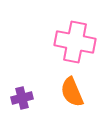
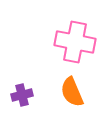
purple cross: moved 3 px up
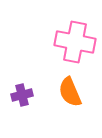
orange semicircle: moved 2 px left
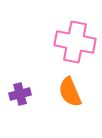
purple cross: moved 2 px left, 1 px up
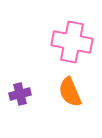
pink cross: moved 3 px left
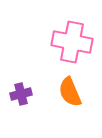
purple cross: moved 1 px right
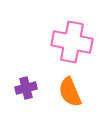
purple cross: moved 5 px right, 6 px up
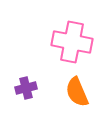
orange semicircle: moved 7 px right
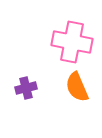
orange semicircle: moved 5 px up
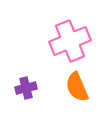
pink cross: moved 2 px left, 1 px up; rotated 33 degrees counterclockwise
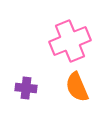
purple cross: rotated 20 degrees clockwise
